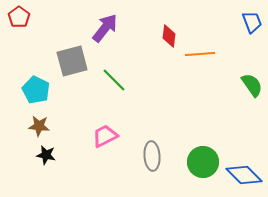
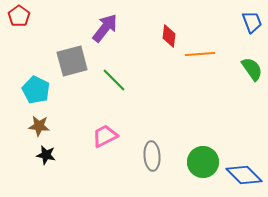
red pentagon: moved 1 px up
green semicircle: moved 16 px up
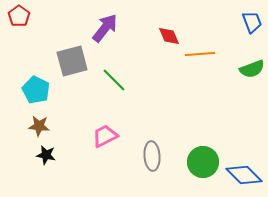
red diamond: rotated 30 degrees counterclockwise
green semicircle: rotated 105 degrees clockwise
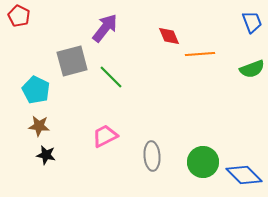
red pentagon: rotated 10 degrees counterclockwise
green line: moved 3 px left, 3 px up
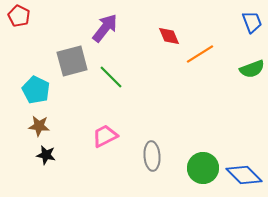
orange line: rotated 28 degrees counterclockwise
green circle: moved 6 px down
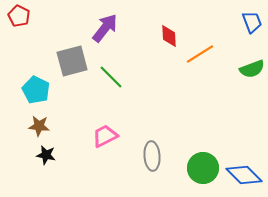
red diamond: rotated 20 degrees clockwise
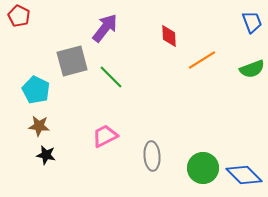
orange line: moved 2 px right, 6 px down
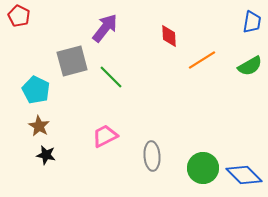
blue trapezoid: rotated 30 degrees clockwise
green semicircle: moved 2 px left, 3 px up; rotated 10 degrees counterclockwise
brown star: rotated 25 degrees clockwise
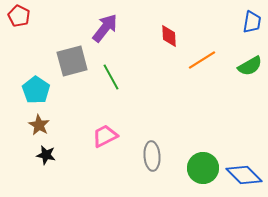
green line: rotated 16 degrees clockwise
cyan pentagon: rotated 8 degrees clockwise
brown star: moved 1 px up
